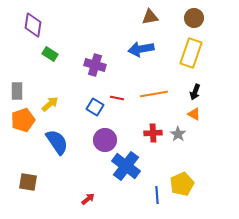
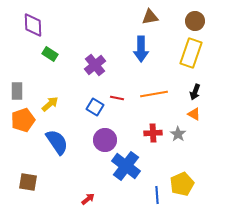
brown circle: moved 1 px right, 3 px down
purple diamond: rotated 10 degrees counterclockwise
blue arrow: rotated 80 degrees counterclockwise
purple cross: rotated 35 degrees clockwise
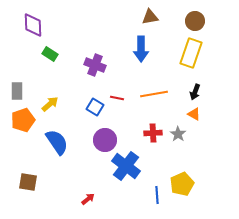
purple cross: rotated 30 degrees counterclockwise
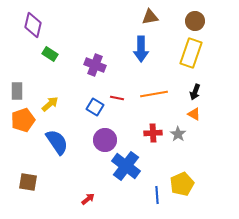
purple diamond: rotated 15 degrees clockwise
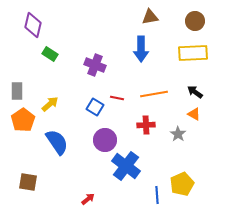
yellow rectangle: moved 2 px right; rotated 68 degrees clockwise
black arrow: rotated 105 degrees clockwise
orange pentagon: rotated 15 degrees counterclockwise
red cross: moved 7 px left, 8 px up
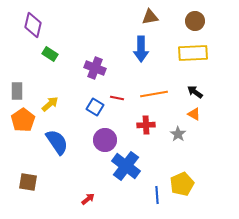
purple cross: moved 3 px down
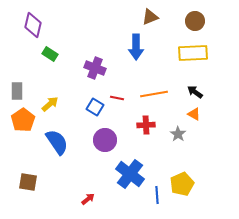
brown triangle: rotated 12 degrees counterclockwise
blue arrow: moved 5 px left, 2 px up
blue cross: moved 4 px right, 8 px down
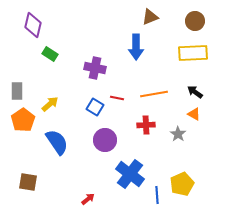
purple cross: rotated 10 degrees counterclockwise
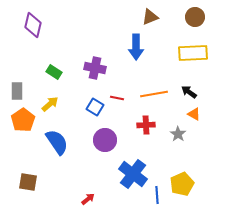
brown circle: moved 4 px up
green rectangle: moved 4 px right, 18 px down
black arrow: moved 6 px left
blue cross: moved 3 px right
